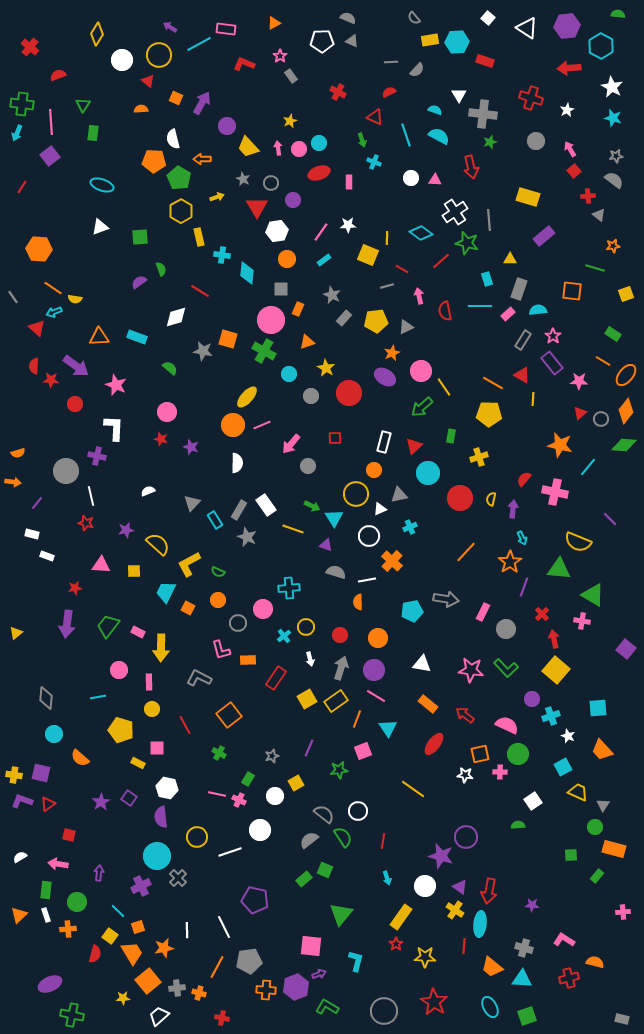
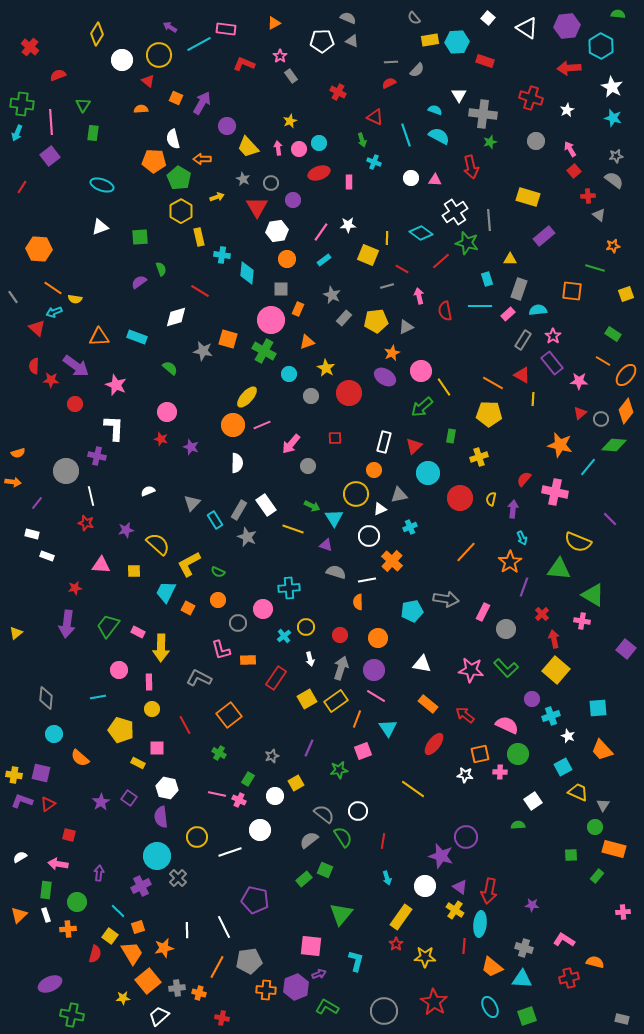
red semicircle at (389, 92): moved 9 px up
green diamond at (624, 445): moved 10 px left
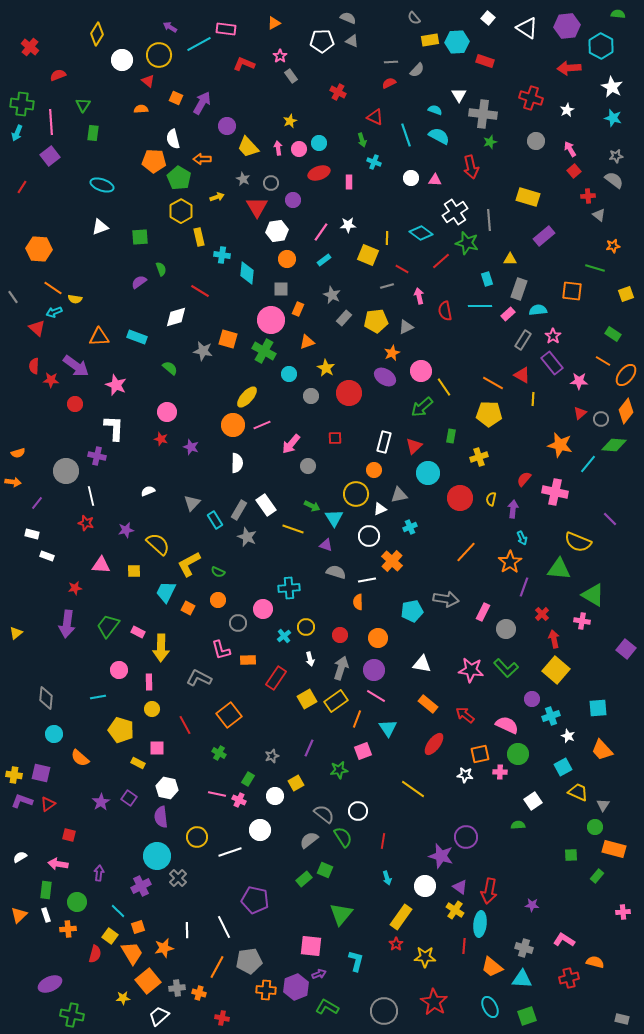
cyan line at (588, 467): moved 3 px up
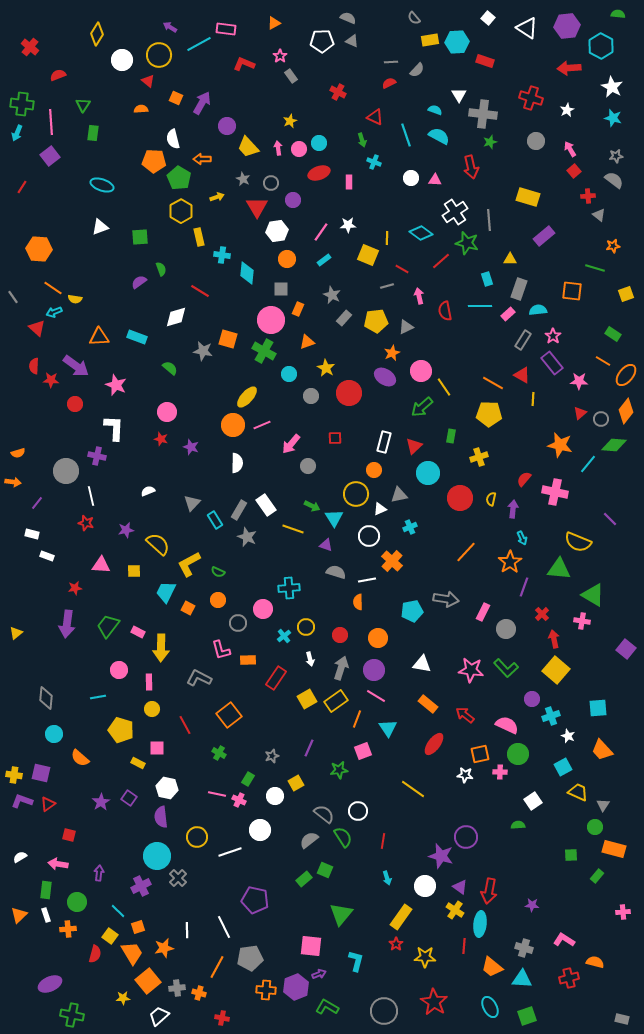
gray pentagon at (249, 961): moved 1 px right, 3 px up
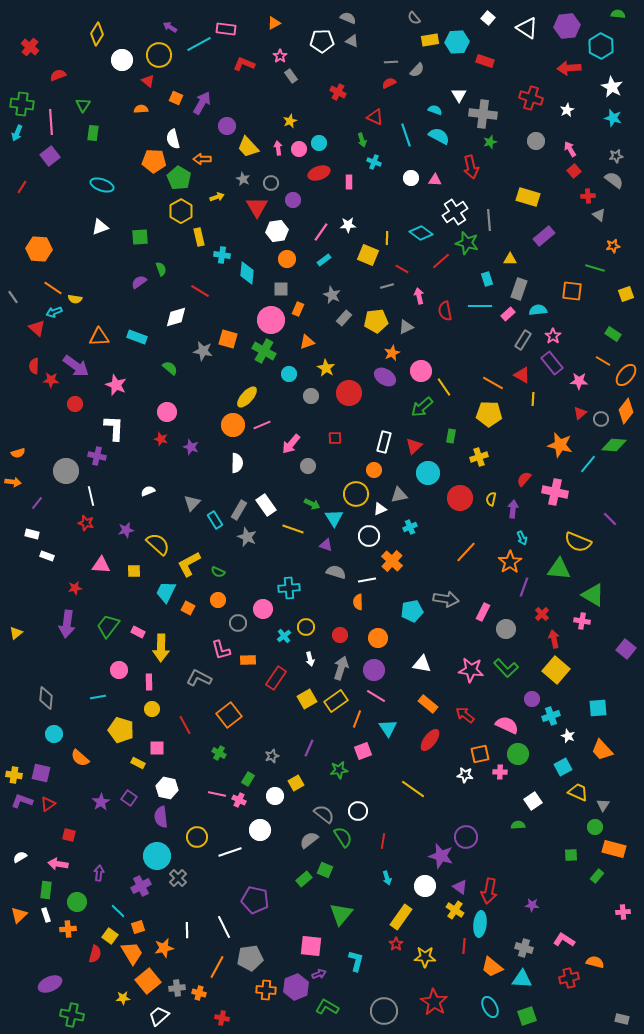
green arrow at (312, 506): moved 2 px up
red ellipse at (434, 744): moved 4 px left, 4 px up
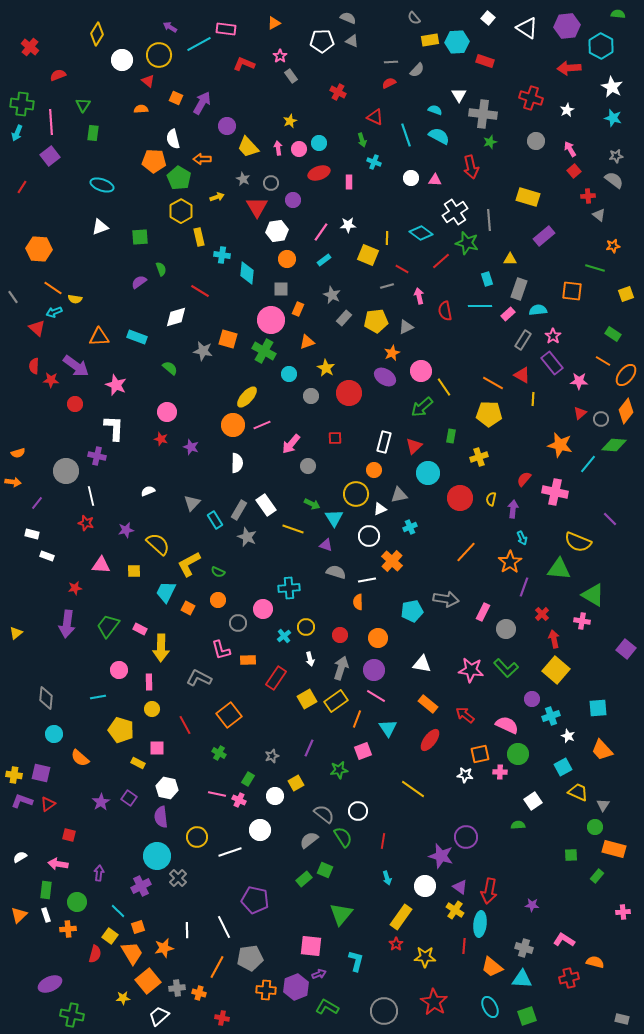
pink rectangle at (138, 632): moved 2 px right, 3 px up
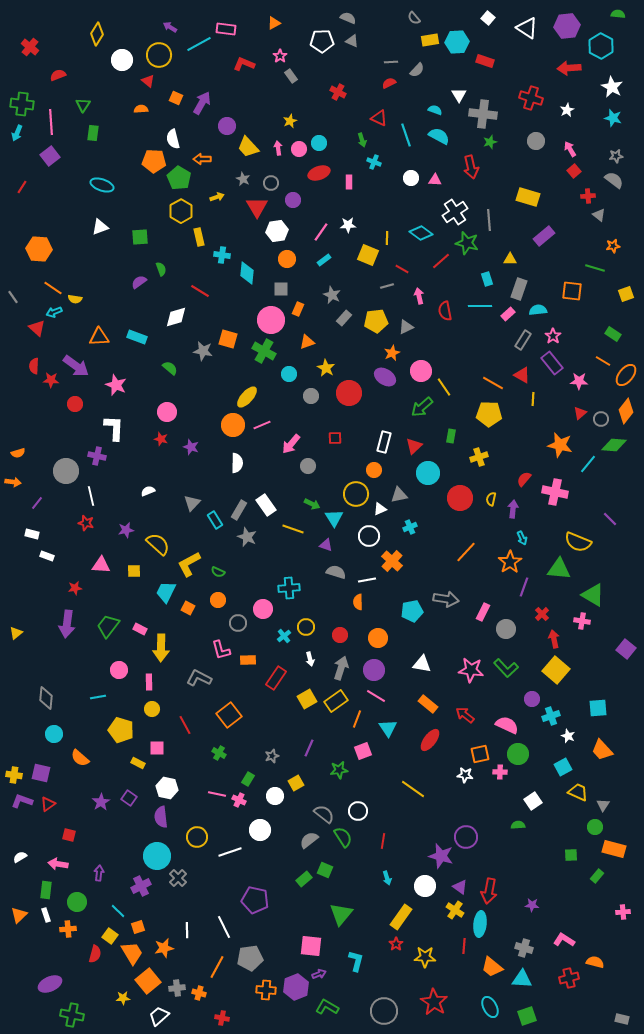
red triangle at (375, 117): moved 4 px right, 1 px down
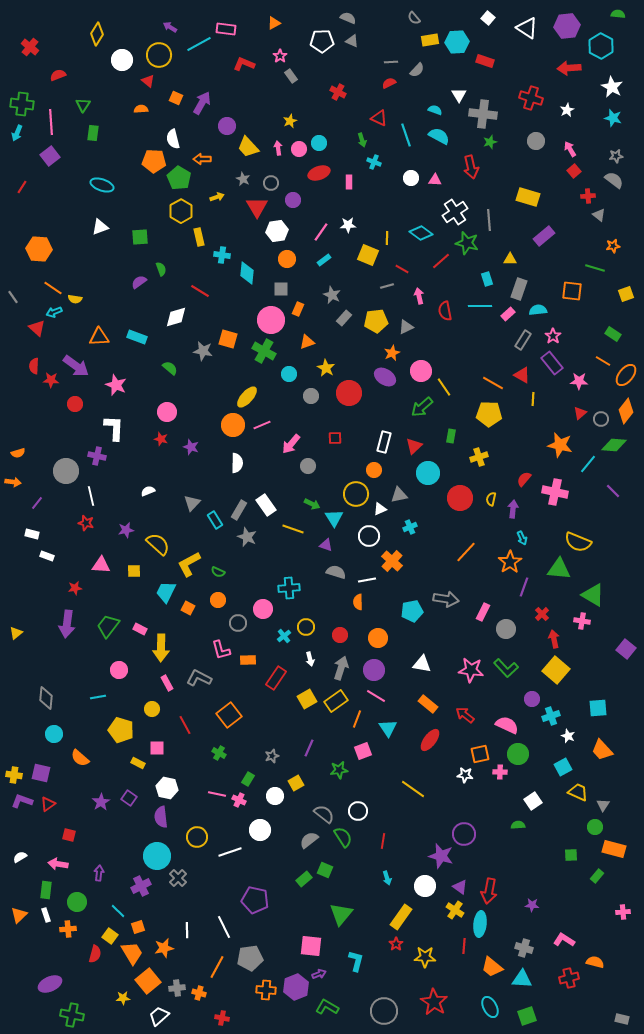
purple line at (610, 519): moved 3 px right, 28 px up
pink rectangle at (149, 682): moved 18 px right, 1 px down; rotated 28 degrees counterclockwise
purple circle at (466, 837): moved 2 px left, 3 px up
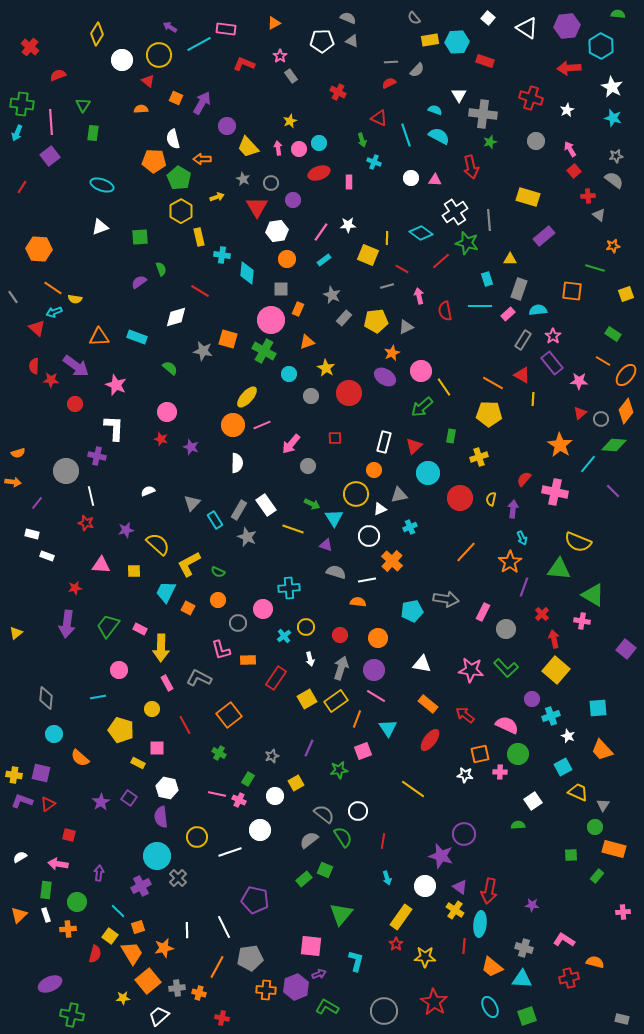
orange star at (560, 445): rotated 20 degrees clockwise
orange semicircle at (358, 602): rotated 98 degrees clockwise
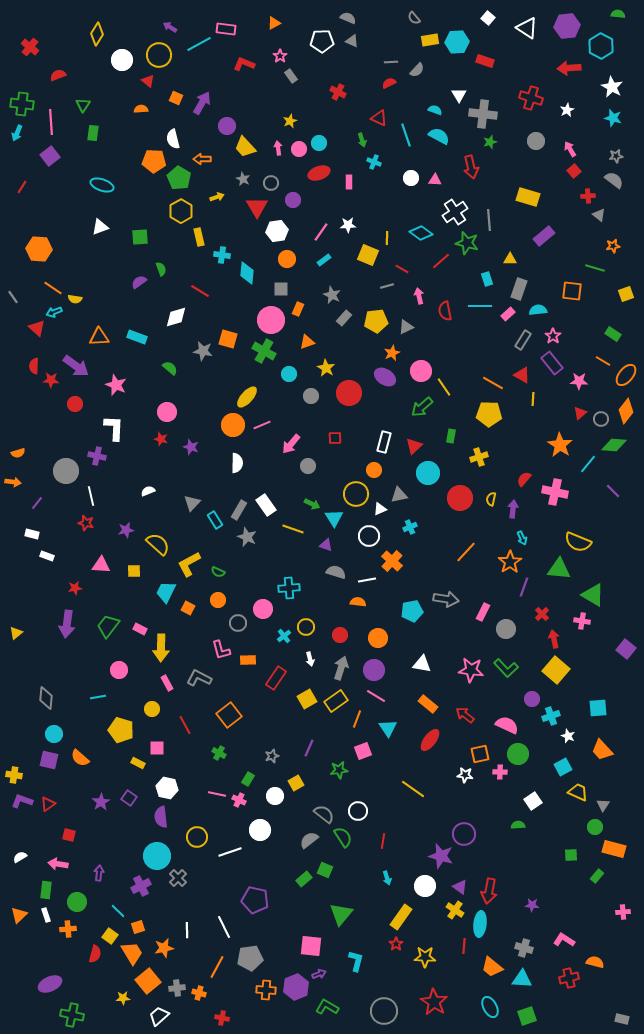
yellow trapezoid at (248, 147): moved 3 px left
purple square at (41, 773): moved 8 px right, 13 px up
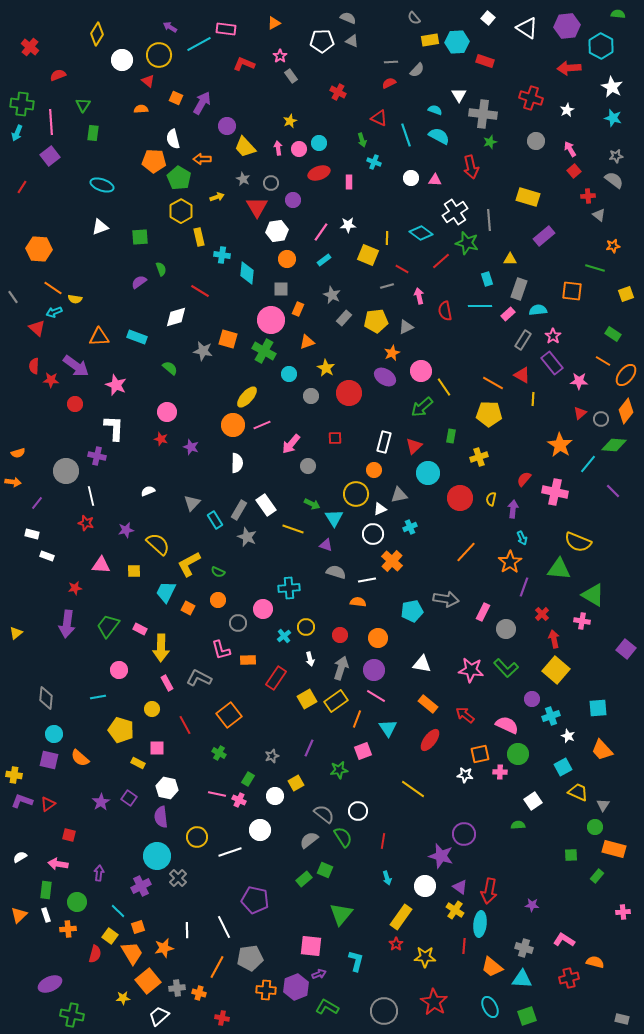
white circle at (369, 536): moved 4 px right, 2 px up
